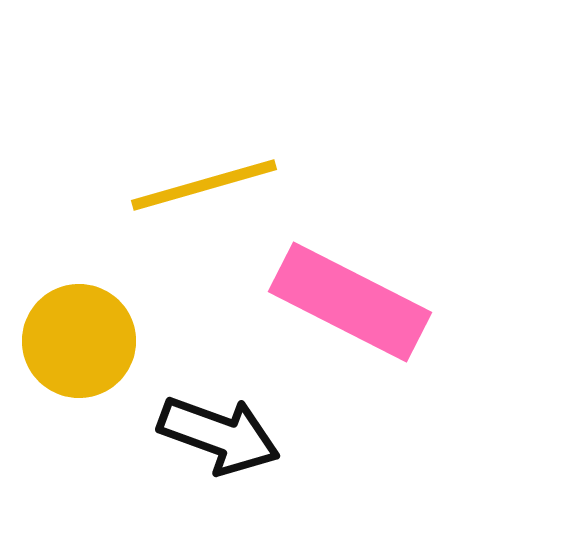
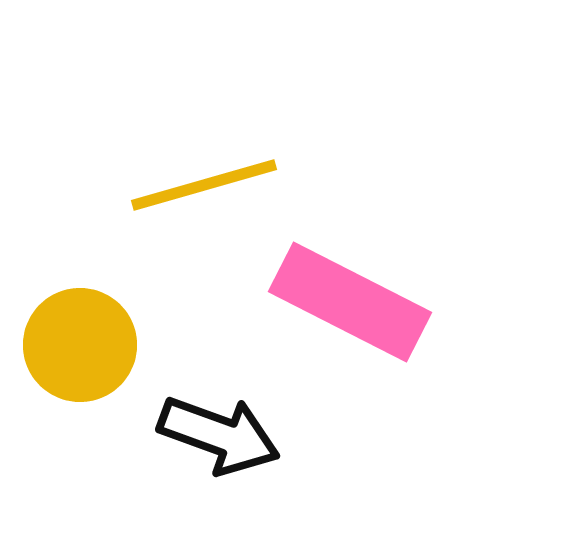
yellow circle: moved 1 px right, 4 px down
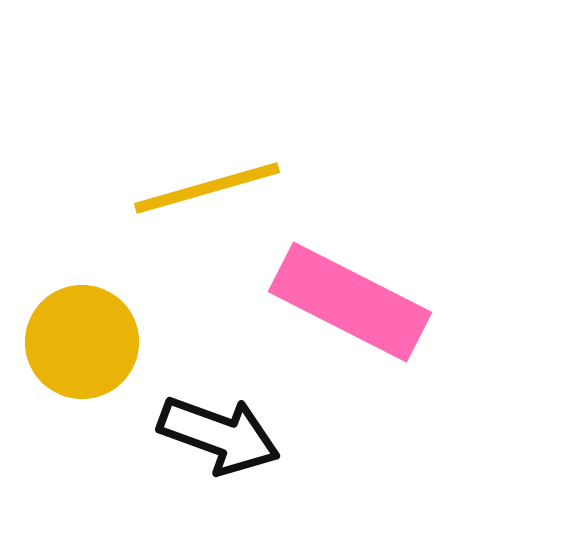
yellow line: moved 3 px right, 3 px down
yellow circle: moved 2 px right, 3 px up
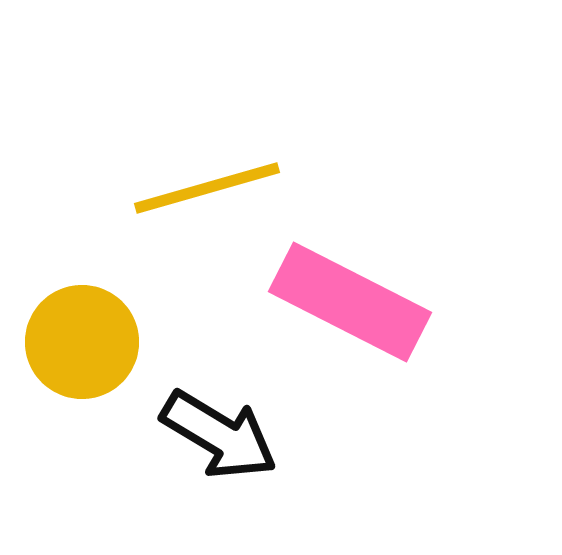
black arrow: rotated 11 degrees clockwise
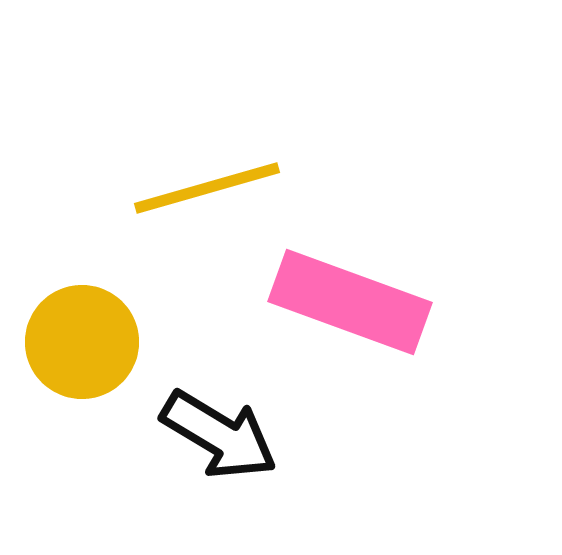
pink rectangle: rotated 7 degrees counterclockwise
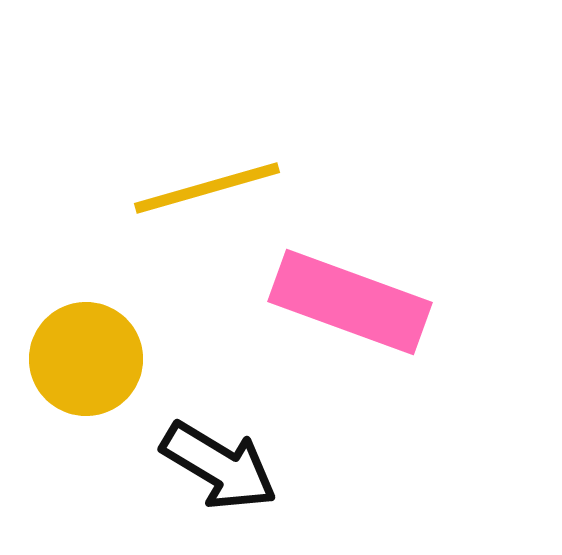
yellow circle: moved 4 px right, 17 px down
black arrow: moved 31 px down
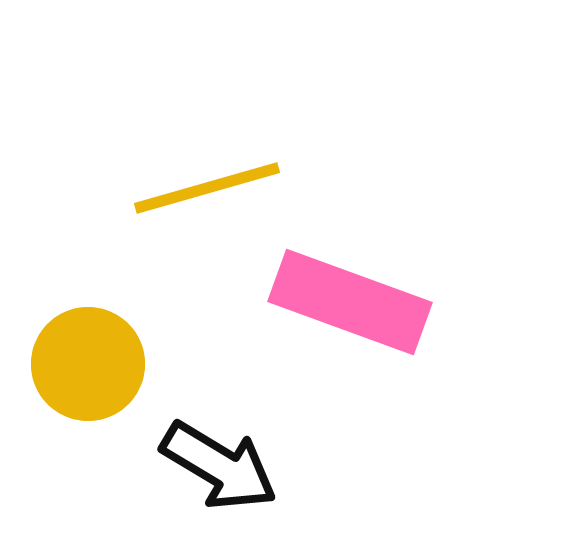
yellow circle: moved 2 px right, 5 px down
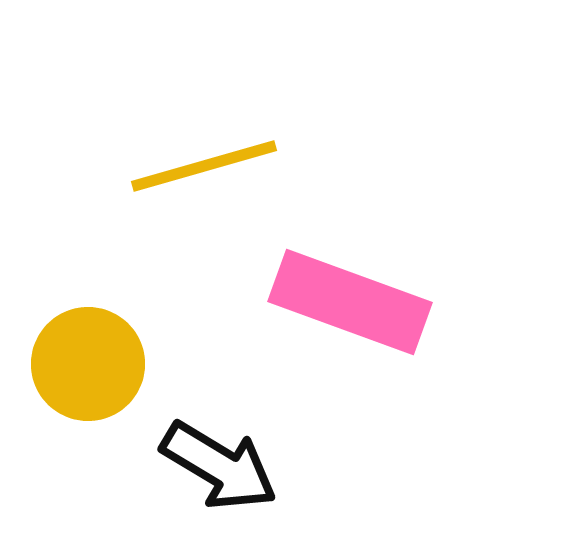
yellow line: moved 3 px left, 22 px up
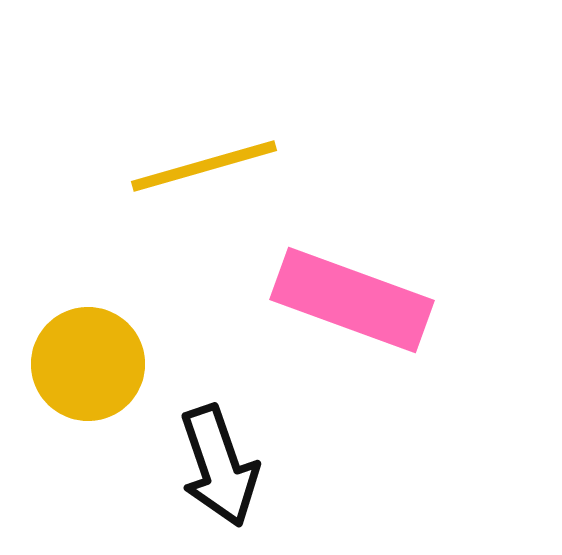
pink rectangle: moved 2 px right, 2 px up
black arrow: rotated 40 degrees clockwise
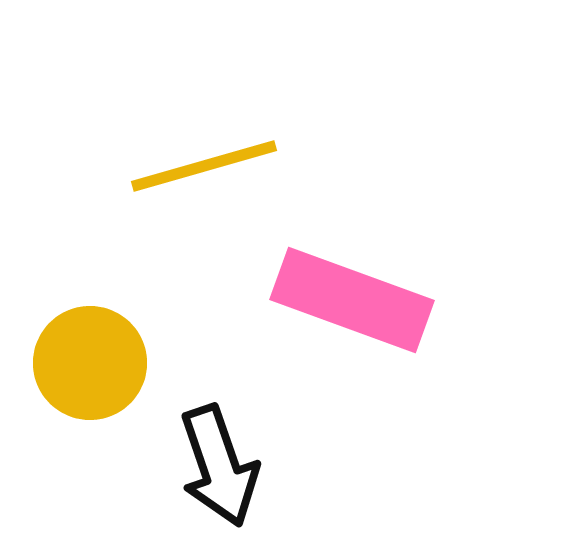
yellow circle: moved 2 px right, 1 px up
